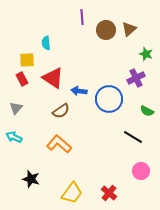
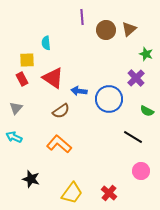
purple cross: rotated 18 degrees counterclockwise
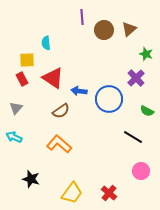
brown circle: moved 2 px left
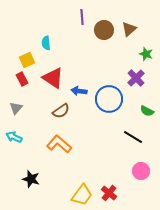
yellow square: rotated 21 degrees counterclockwise
yellow trapezoid: moved 10 px right, 2 px down
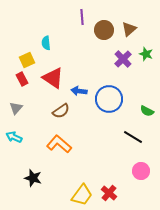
purple cross: moved 13 px left, 19 px up
black star: moved 2 px right, 1 px up
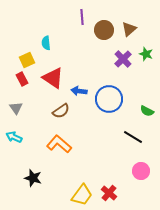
gray triangle: rotated 16 degrees counterclockwise
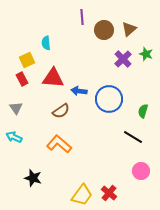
red triangle: rotated 30 degrees counterclockwise
green semicircle: moved 4 px left; rotated 80 degrees clockwise
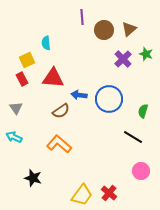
blue arrow: moved 4 px down
